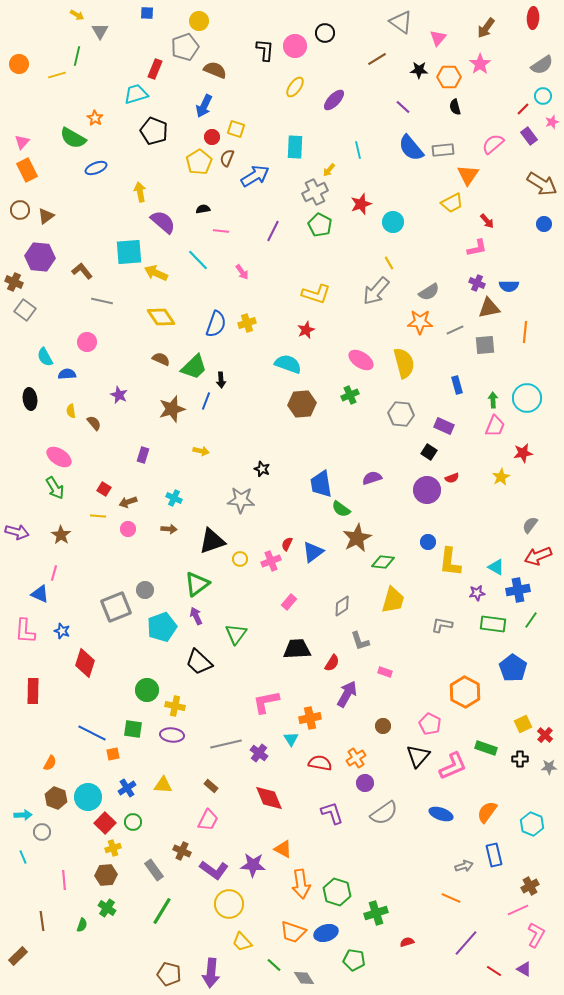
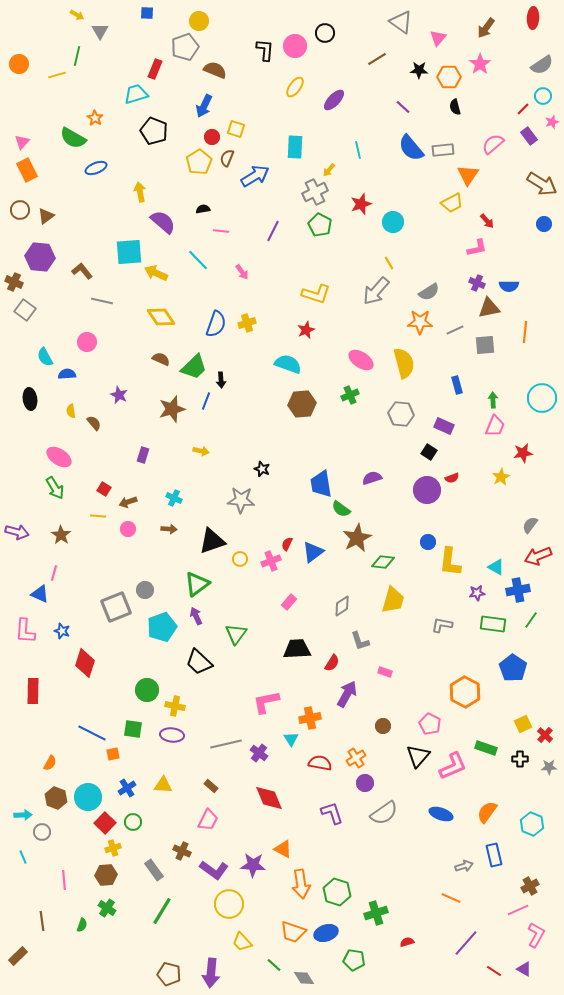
cyan circle at (527, 398): moved 15 px right
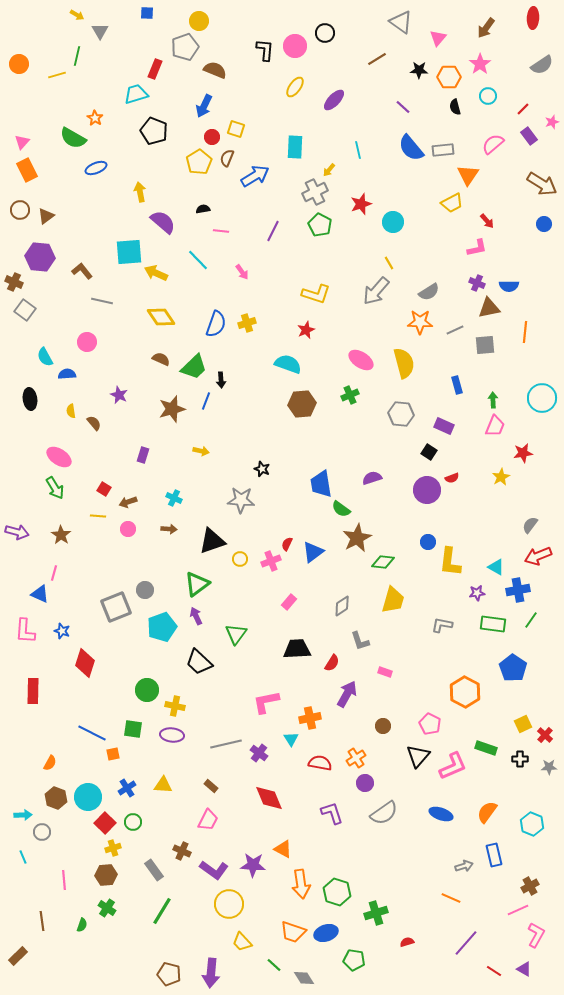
cyan circle at (543, 96): moved 55 px left
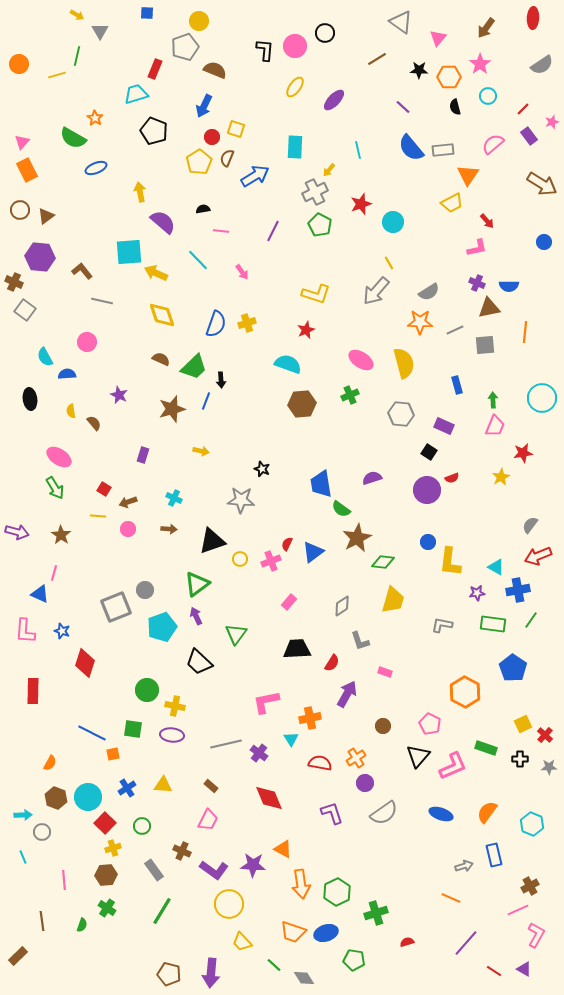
blue circle at (544, 224): moved 18 px down
yellow diamond at (161, 317): moved 1 px right, 2 px up; rotated 16 degrees clockwise
green circle at (133, 822): moved 9 px right, 4 px down
green hexagon at (337, 892): rotated 16 degrees clockwise
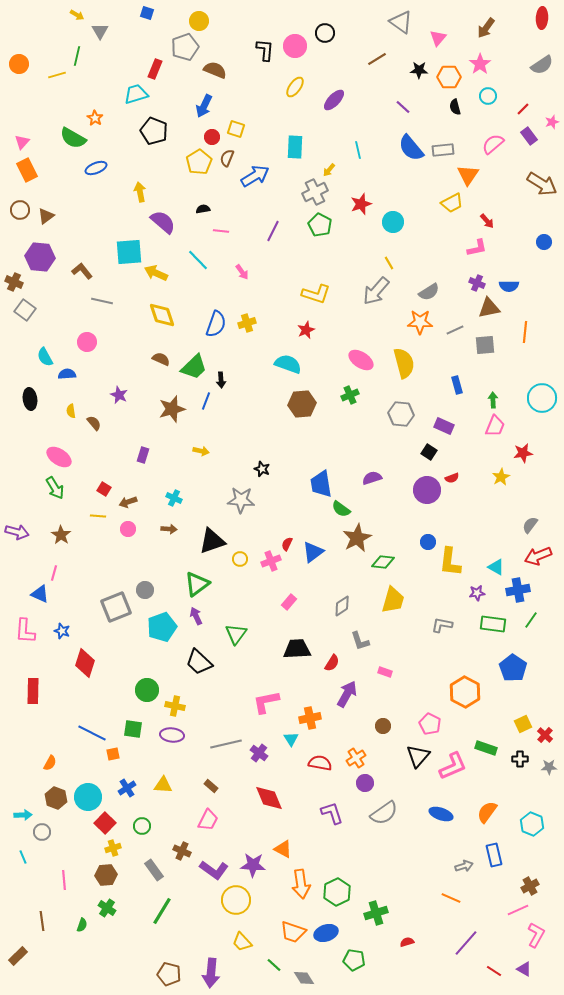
blue square at (147, 13): rotated 16 degrees clockwise
red ellipse at (533, 18): moved 9 px right
yellow circle at (229, 904): moved 7 px right, 4 px up
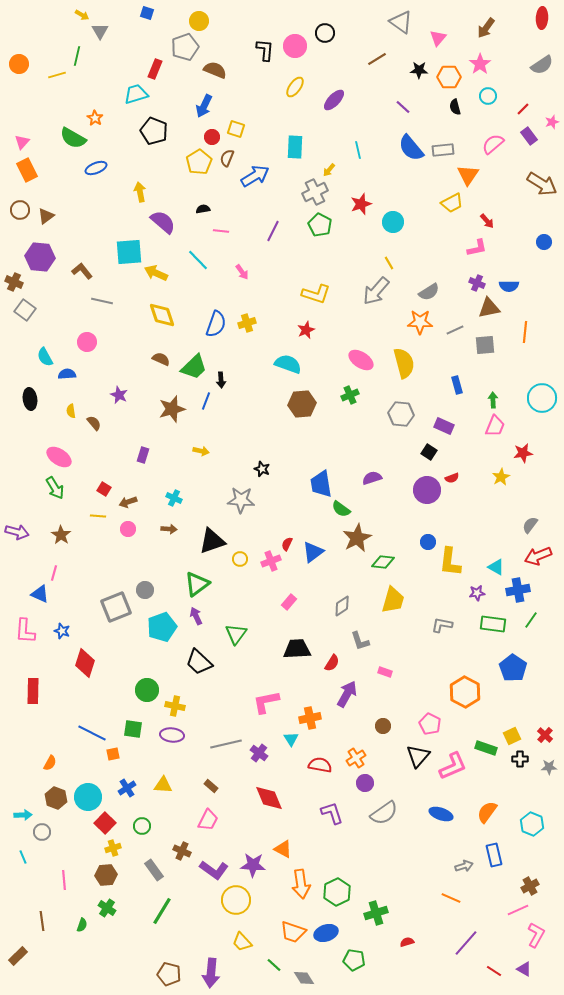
yellow arrow at (77, 15): moved 5 px right
yellow square at (523, 724): moved 11 px left, 12 px down
red semicircle at (320, 763): moved 2 px down
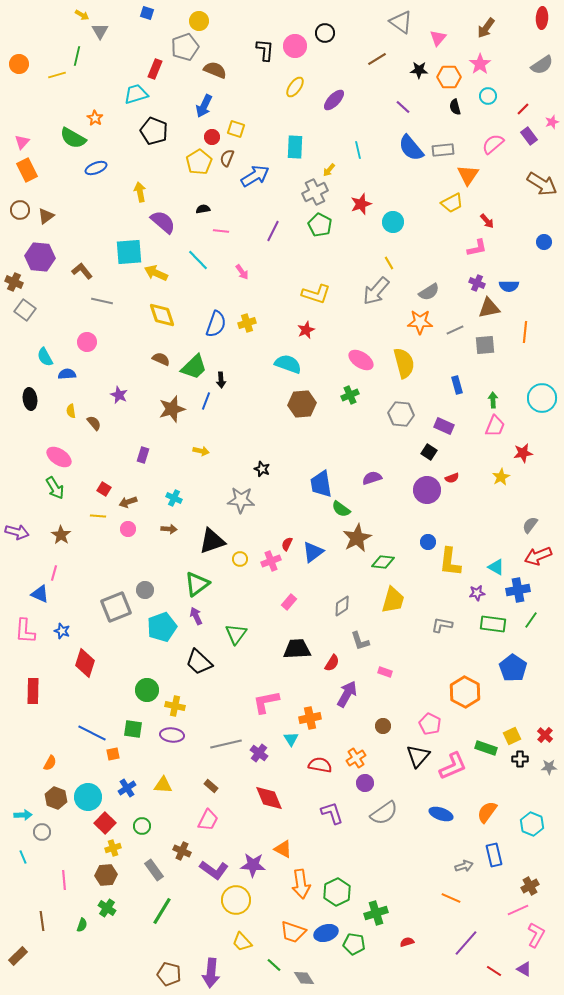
green pentagon at (354, 960): moved 16 px up
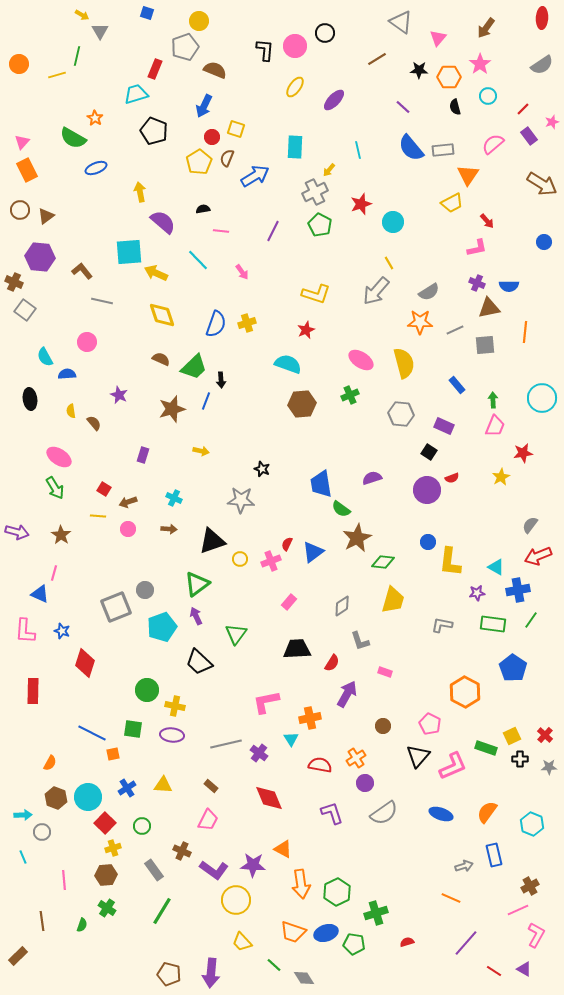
blue rectangle at (457, 385): rotated 24 degrees counterclockwise
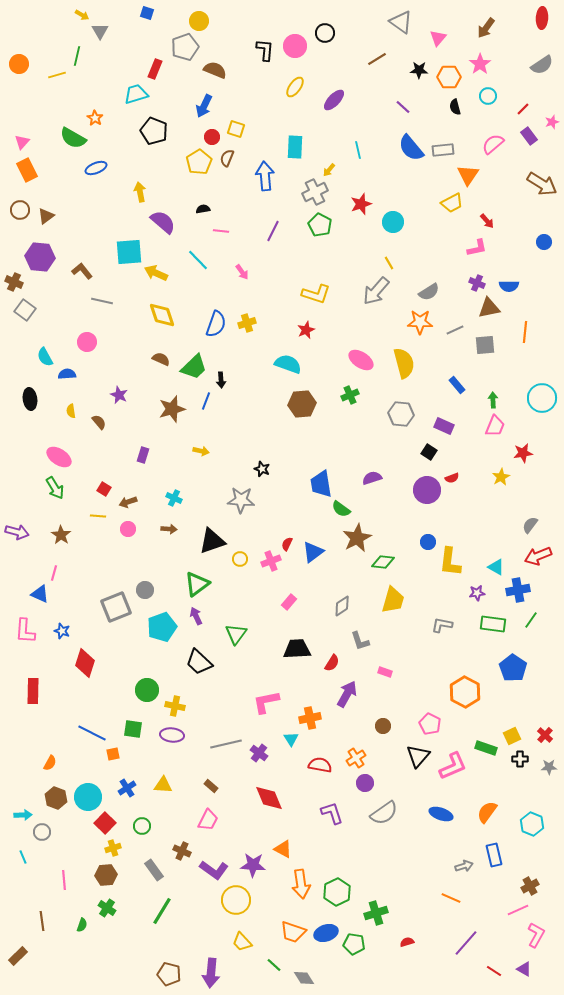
blue arrow at (255, 176): moved 10 px right; rotated 64 degrees counterclockwise
brown semicircle at (94, 423): moved 5 px right, 1 px up
